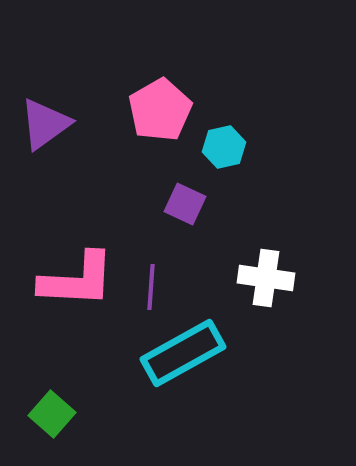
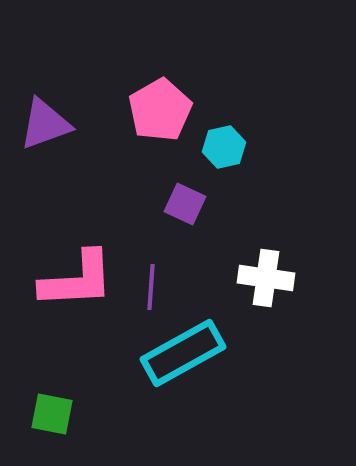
purple triangle: rotated 16 degrees clockwise
pink L-shape: rotated 6 degrees counterclockwise
green square: rotated 30 degrees counterclockwise
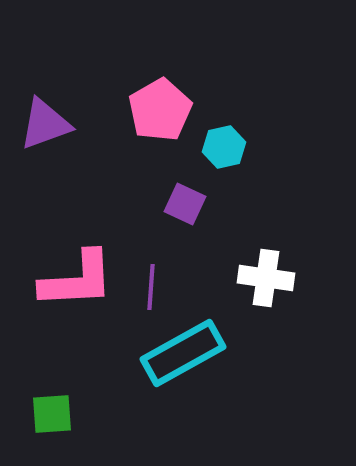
green square: rotated 15 degrees counterclockwise
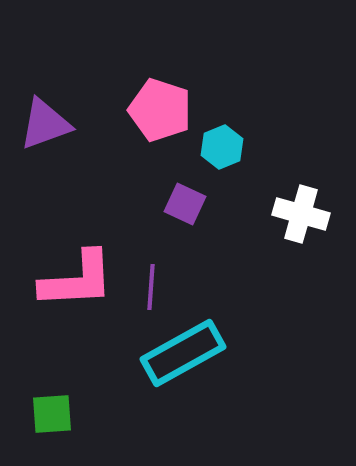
pink pentagon: rotated 24 degrees counterclockwise
cyan hexagon: moved 2 px left; rotated 9 degrees counterclockwise
white cross: moved 35 px right, 64 px up; rotated 8 degrees clockwise
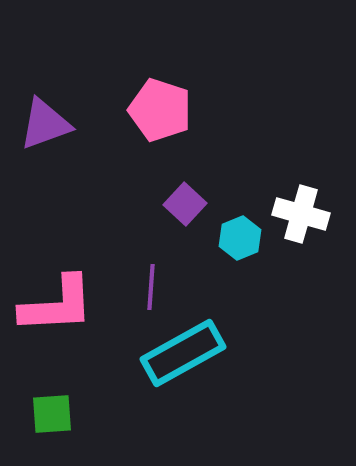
cyan hexagon: moved 18 px right, 91 px down
purple square: rotated 18 degrees clockwise
pink L-shape: moved 20 px left, 25 px down
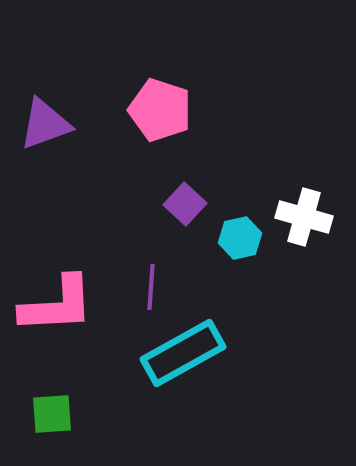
white cross: moved 3 px right, 3 px down
cyan hexagon: rotated 9 degrees clockwise
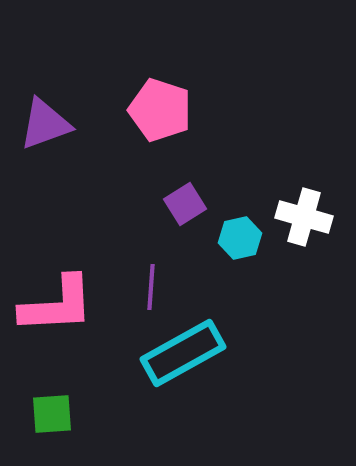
purple square: rotated 15 degrees clockwise
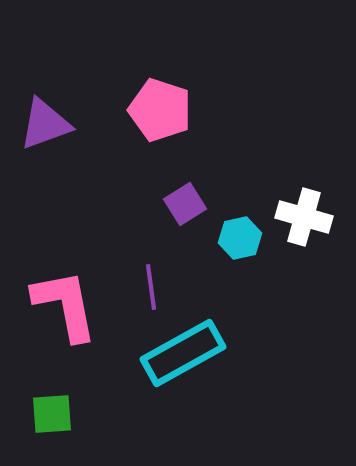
purple line: rotated 12 degrees counterclockwise
pink L-shape: moved 8 px right; rotated 98 degrees counterclockwise
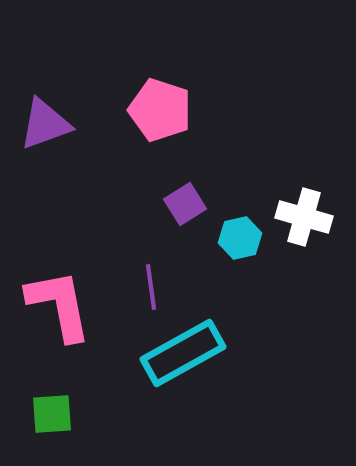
pink L-shape: moved 6 px left
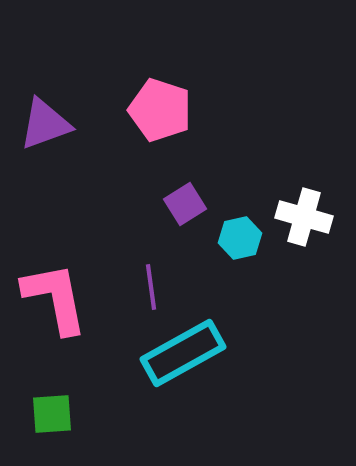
pink L-shape: moved 4 px left, 7 px up
